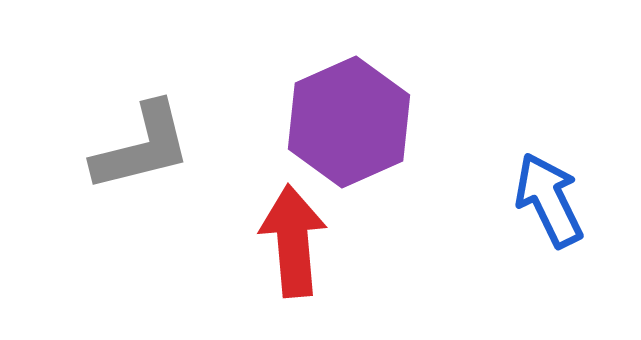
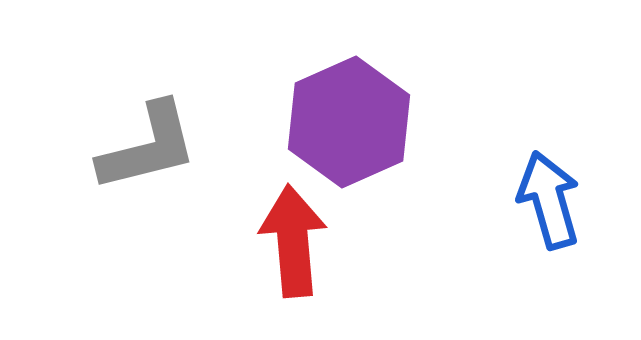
gray L-shape: moved 6 px right
blue arrow: rotated 10 degrees clockwise
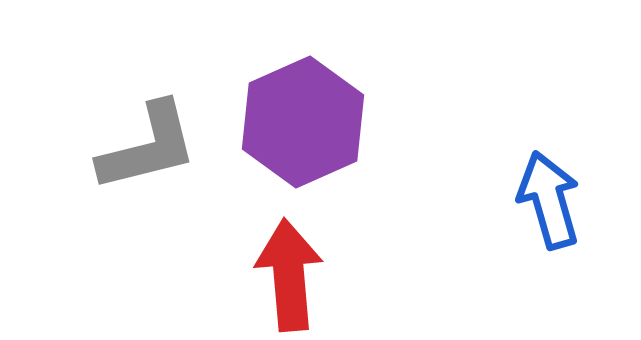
purple hexagon: moved 46 px left
red arrow: moved 4 px left, 34 px down
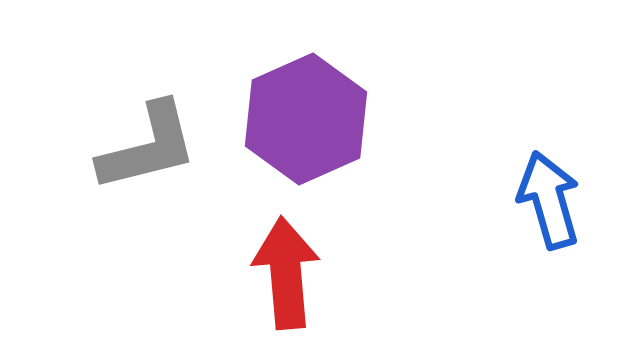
purple hexagon: moved 3 px right, 3 px up
red arrow: moved 3 px left, 2 px up
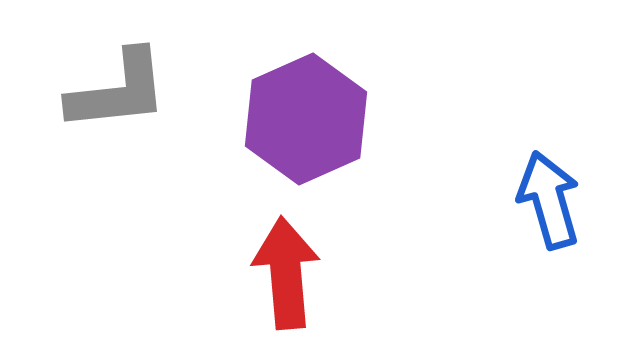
gray L-shape: moved 30 px left, 56 px up; rotated 8 degrees clockwise
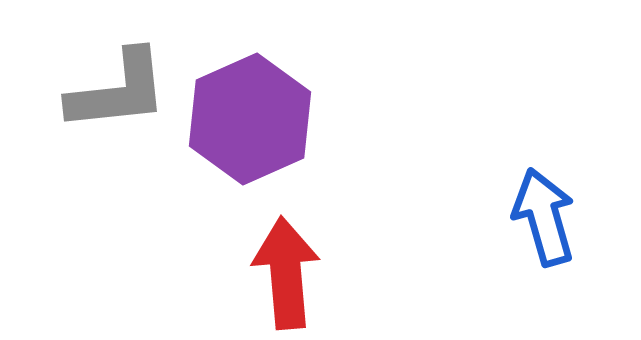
purple hexagon: moved 56 px left
blue arrow: moved 5 px left, 17 px down
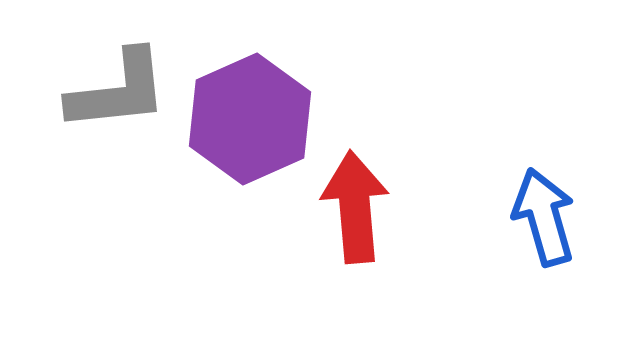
red arrow: moved 69 px right, 66 px up
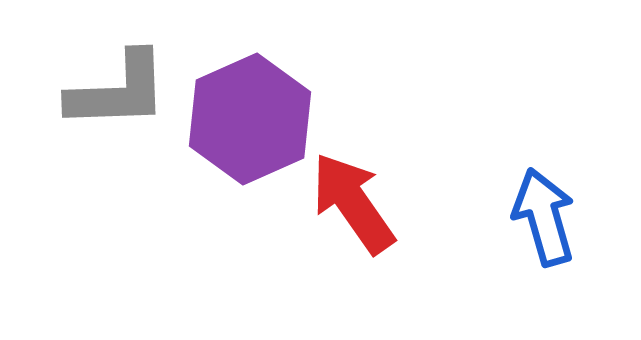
gray L-shape: rotated 4 degrees clockwise
red arrow: moved 2 px left, 4 px up; rotated 30 degrees counterclockwise
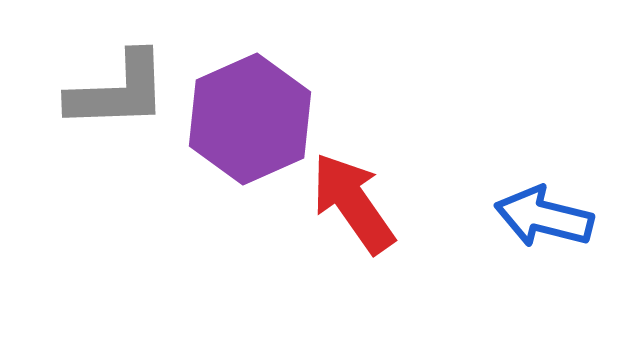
blue arrow: rotated 60 degrees counterclockwise
